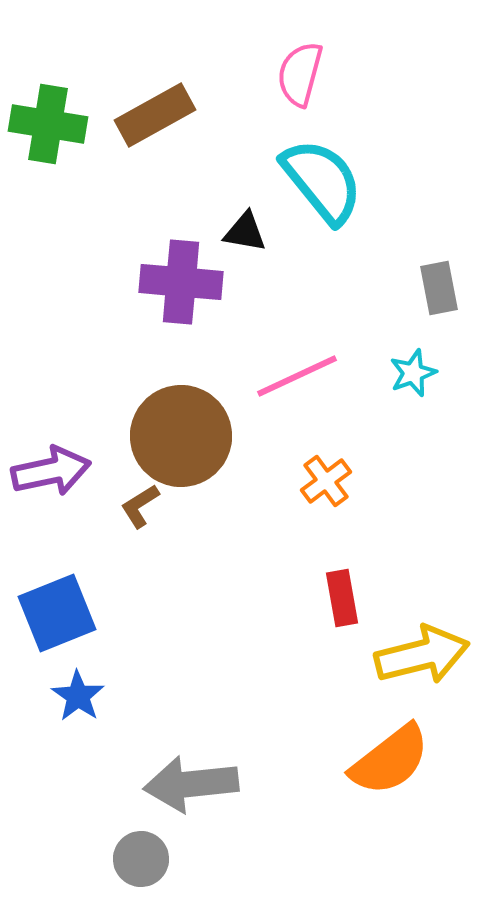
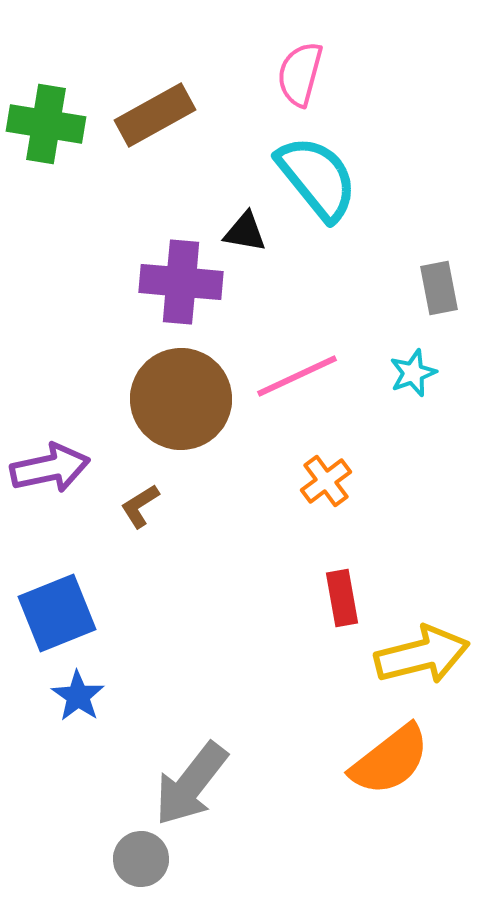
green cross: moved 2 px left
cyan semicircle: moved 5 px left, 3 px up
brown circle: moved 37 px up
purple arrow: moved 1 px left, 3 px up
gray arrow: rotated 46 degrees counterclockwise
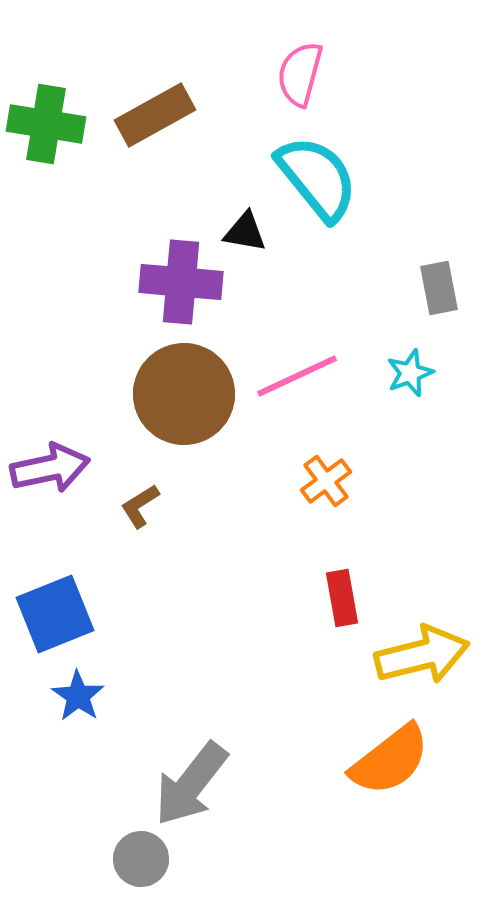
cyan star: moved 3 px left
brown circle: moved 3 px right, 5 px up
blue square: moved 2 px left, 1 px down
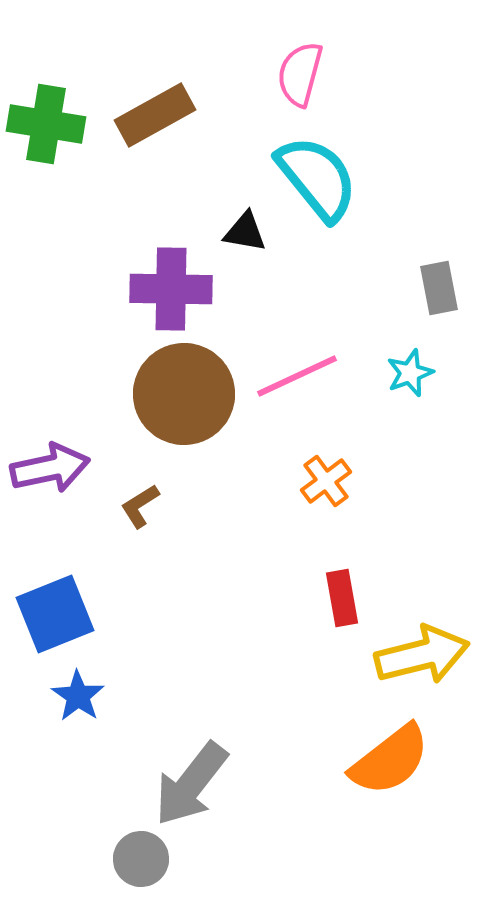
purple cross: moved 10 px left, 7 px down; rotated 4 degrees counterclockwise
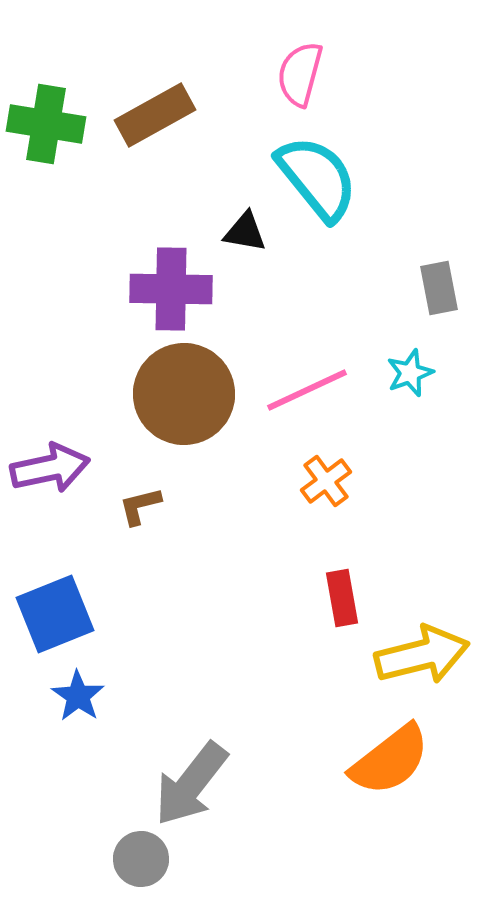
pink line: moved 10 px right, 14 px down
brown L-shape: rotated 18 degrees clockwise
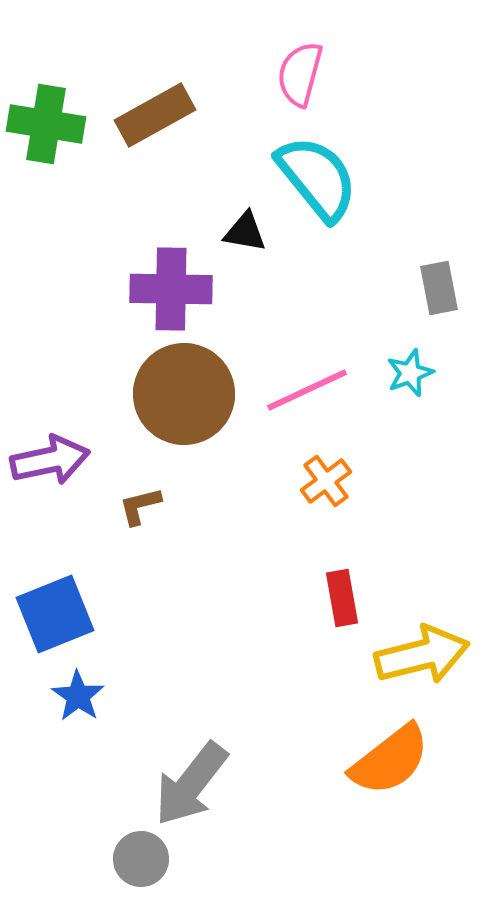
purple arrow: moved 8 px up
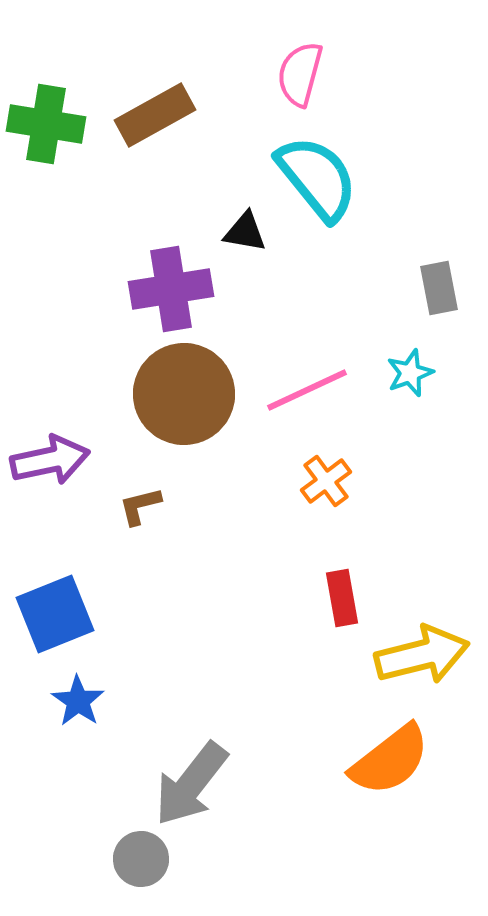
purple cross: rotated 10 degrees counterclockwise
blue star: moved 5 px down
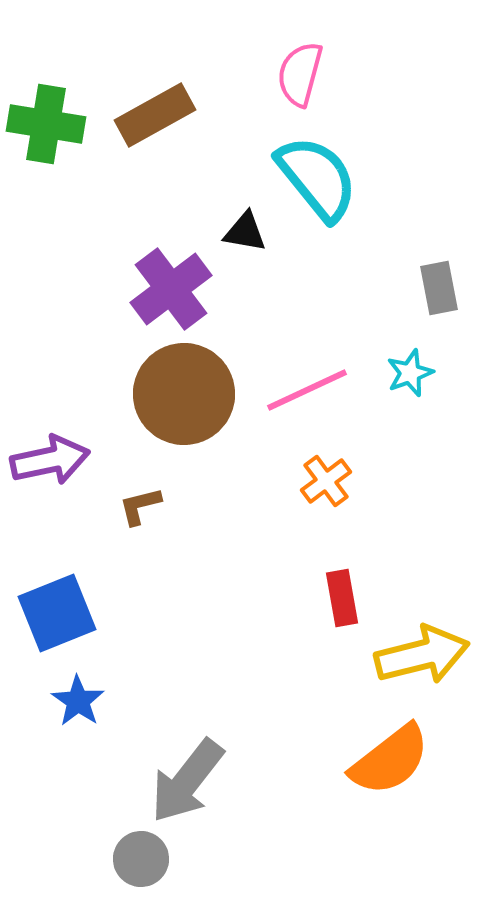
purple cross: rotated 28 degrees counterclockwise
blue square: moved 2 px right, 1 px up
gray arrow: moved 4 px left, 3 px up
